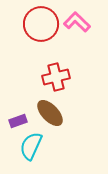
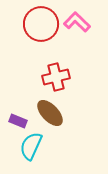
purple rectangle: rotated 42 degrees clockwise
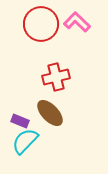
purple rectangle: moved 2 px right
cyan semicircle: moved 6 px left, 5 px up; rotated 20 degrees clockwise
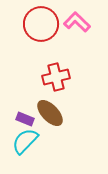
purple rectangle: moved 5 px right, 2 px up
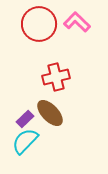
red circle: moved 2 px left
purple rectangle: rotated 66 degrees counterclockwise
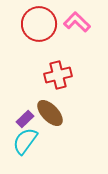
red cross: moved 2 px right, 2 px up
cyan semicircle: rotated 8 degrees counterclockwise
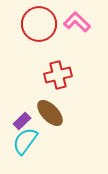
purple rectangle: moved 3 px left, 2 px down
